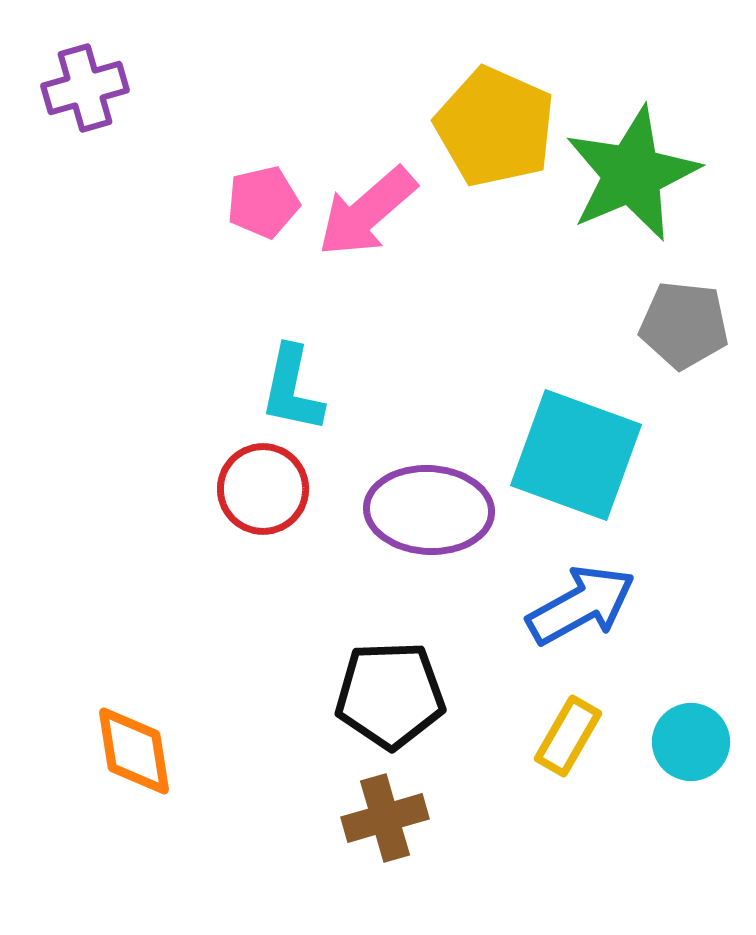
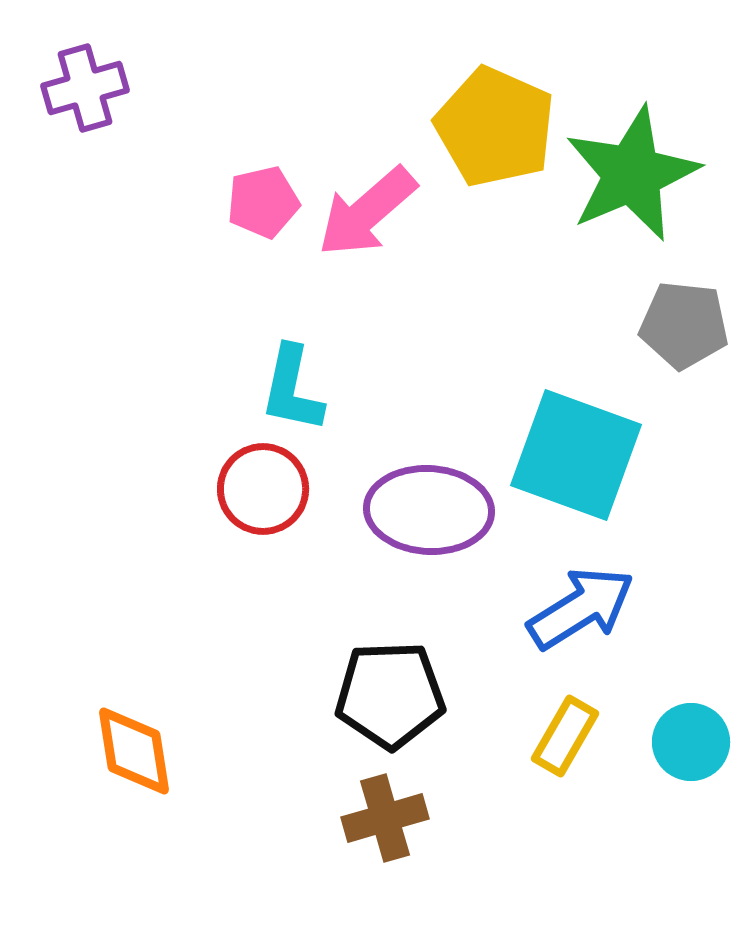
blue arrow: moved 3 px down; rotated 3 degrees counterclockwise
yellow rectangle: moved 3 px left
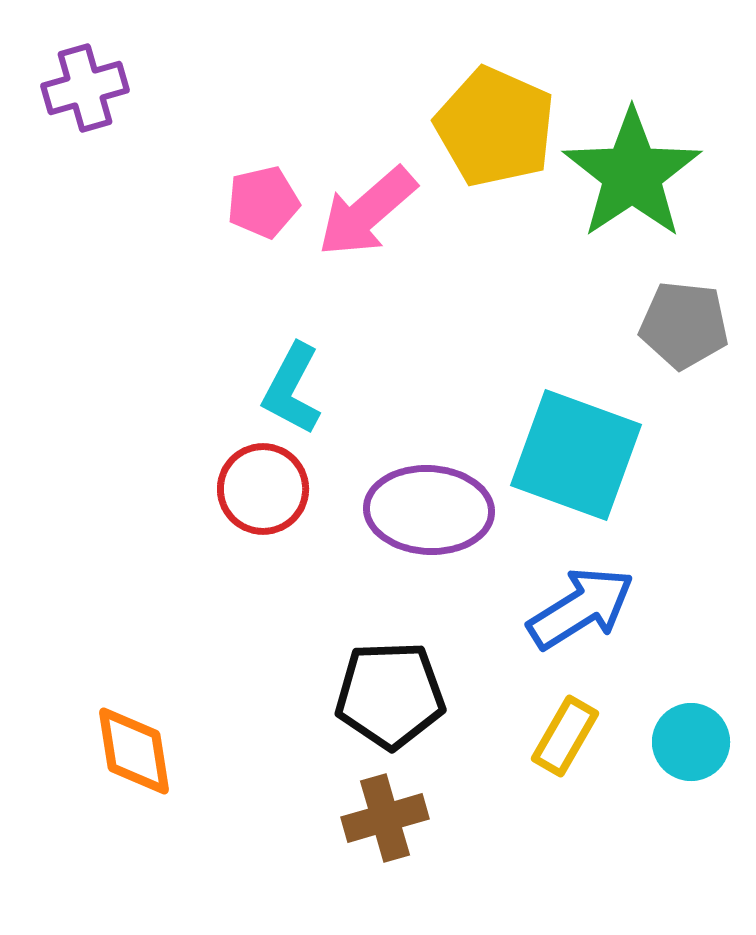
green star: rotated 11 degrees counterclockwise
cyan L-shape: rotated 16 degrees clockwise
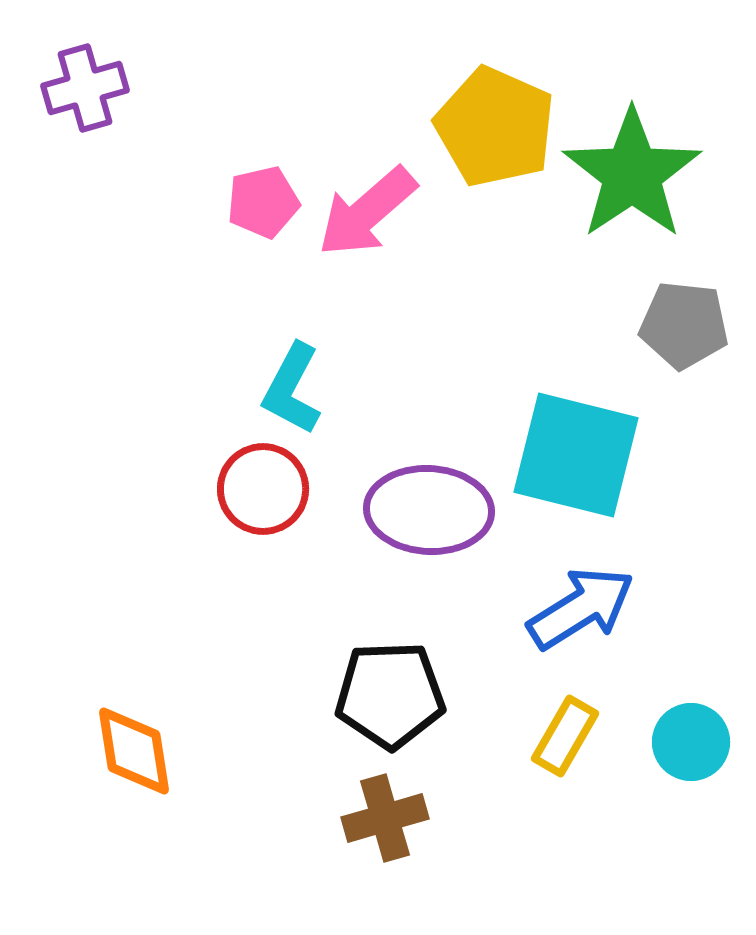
cyan square: rotated 6 degrees counterclockwise
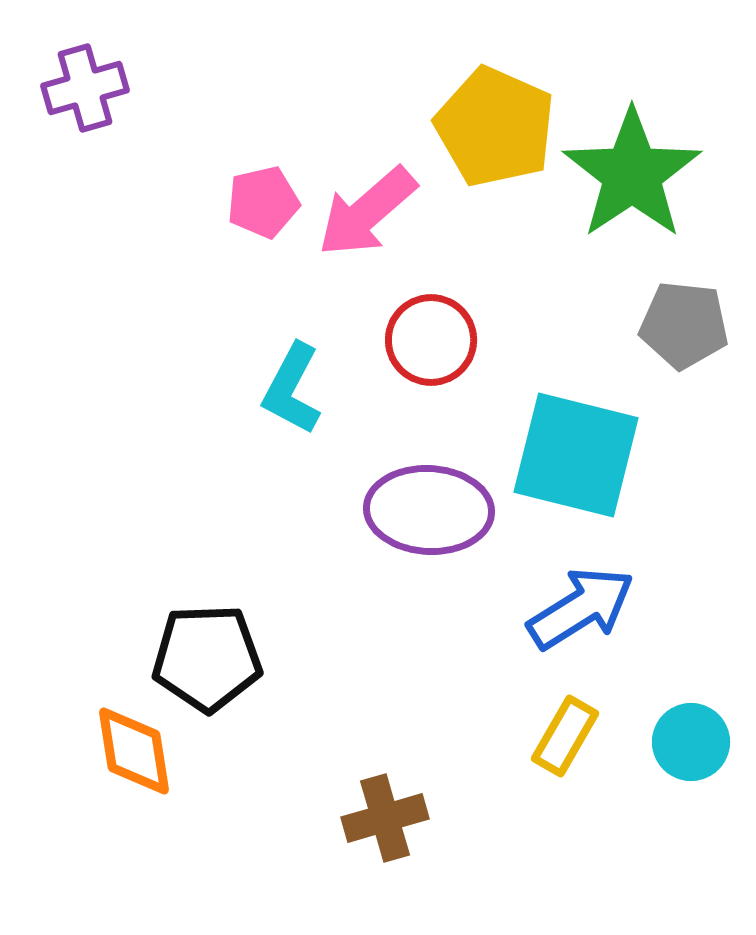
red circle: moved 168 px right, 149 px up
black pentagon: moved 183 px left, 37 px up
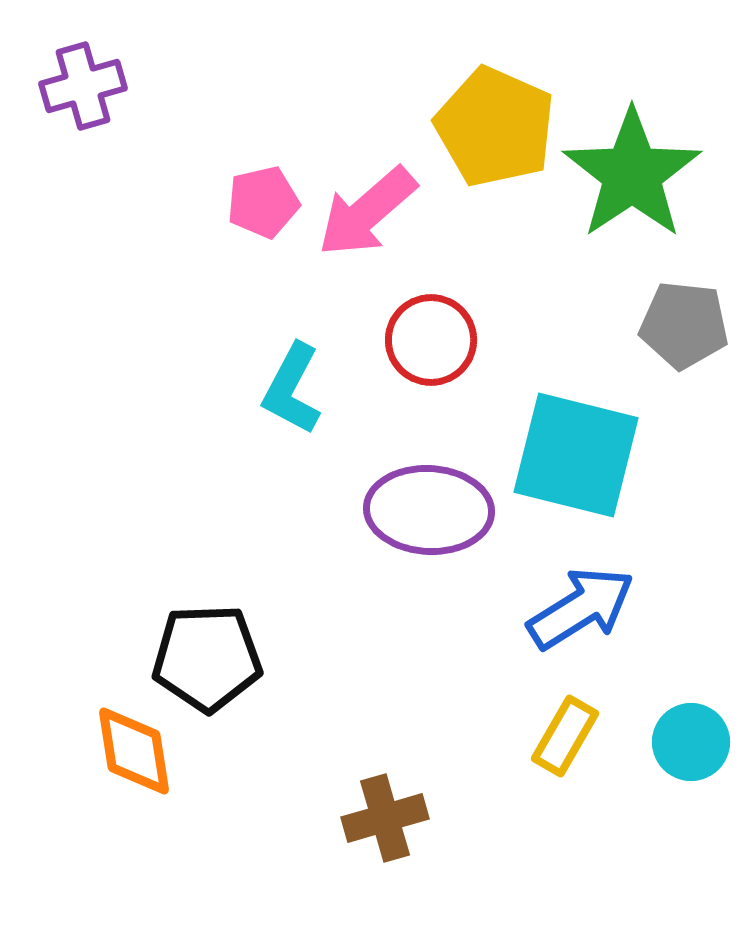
purple cross: moved 2 px left, 2 px up
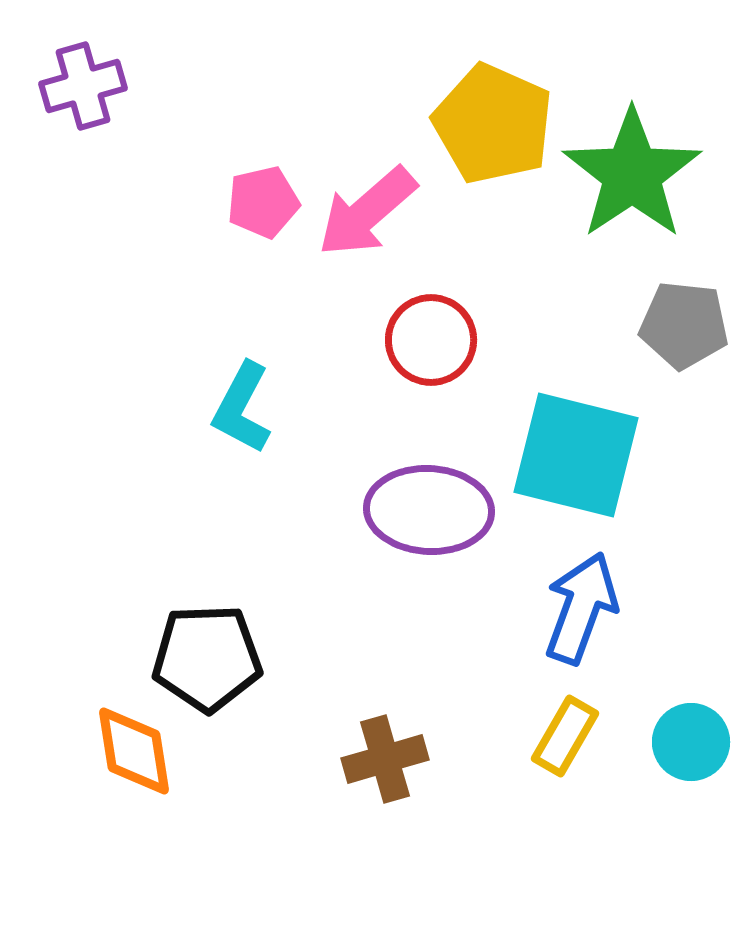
yellow pentagon: moved 2 px left, 3 px up
cyan L-shape: moved 50 px left, 19 px down
blue arrow: rotated 38 degrees counterclockwise
brown cross: moved 59 px up
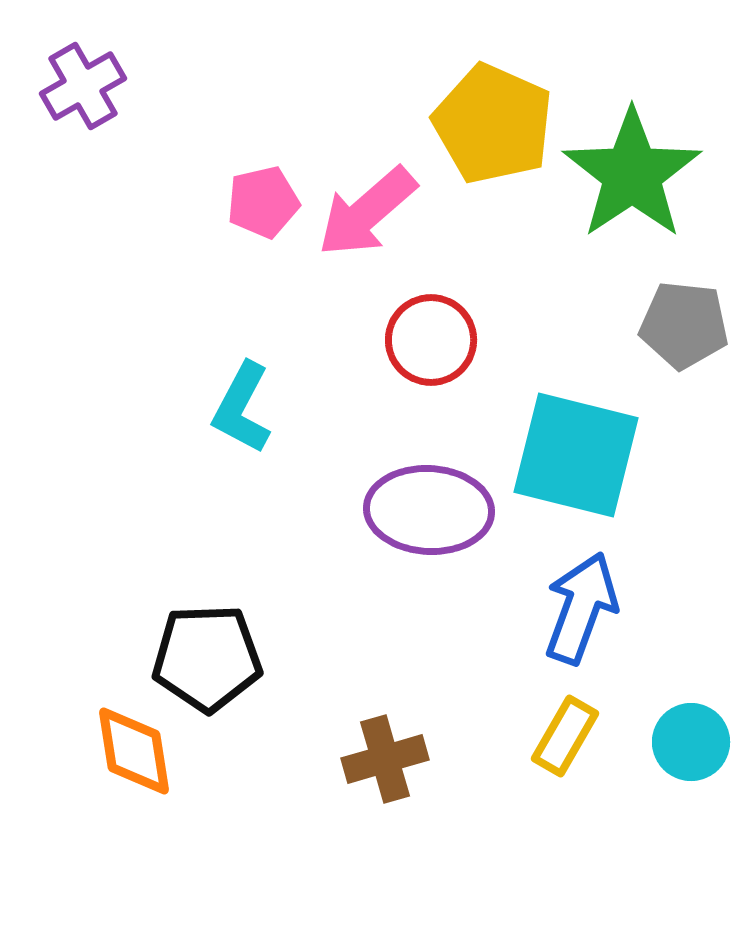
purple cross: rotated 14 degrees counterclockwise
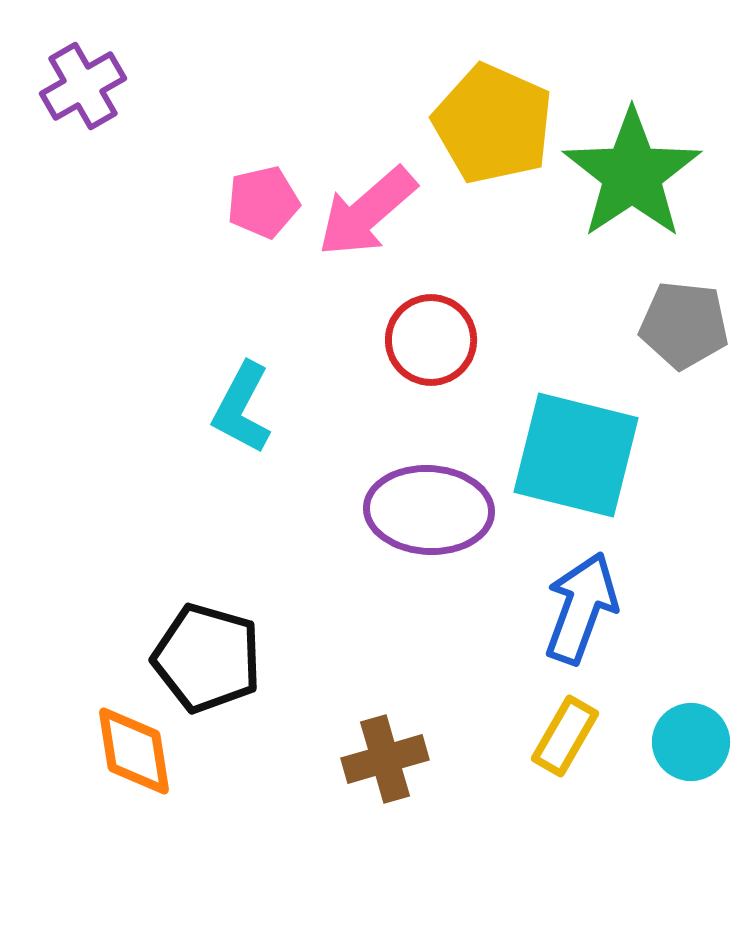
black pentagon: rotated 18 degrees clockwise
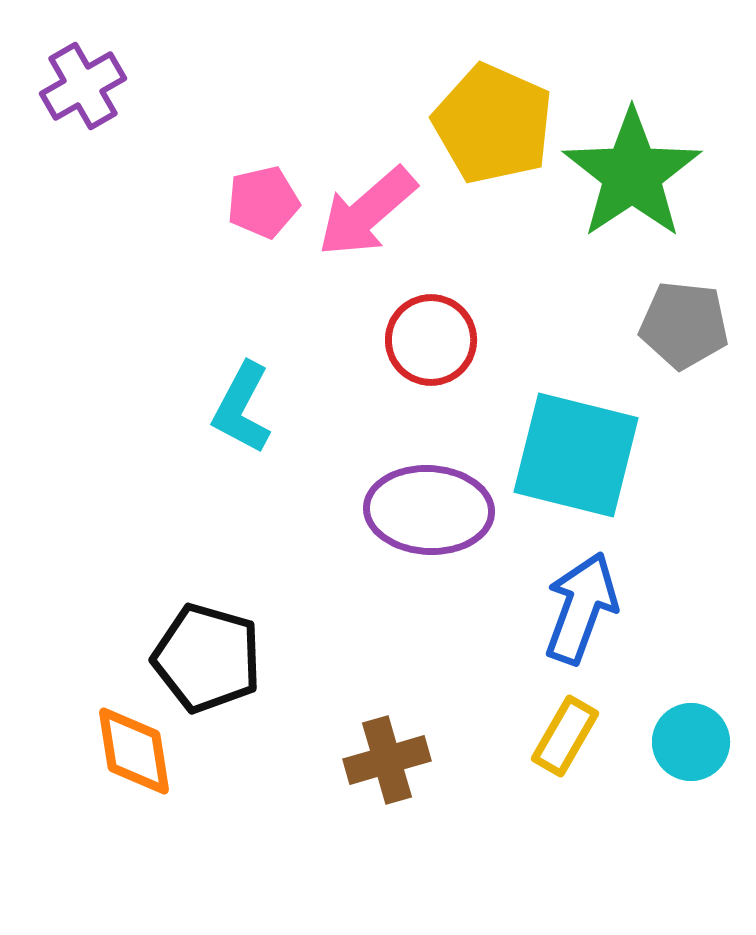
brown cross: moved 2 px right, 1 px down
